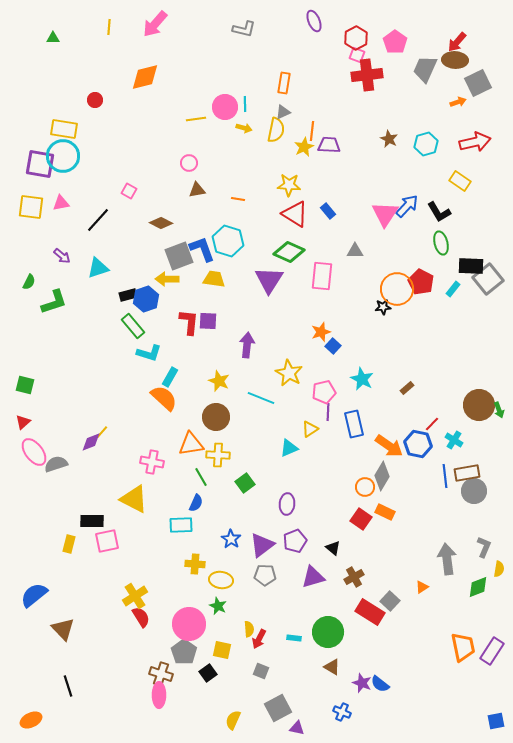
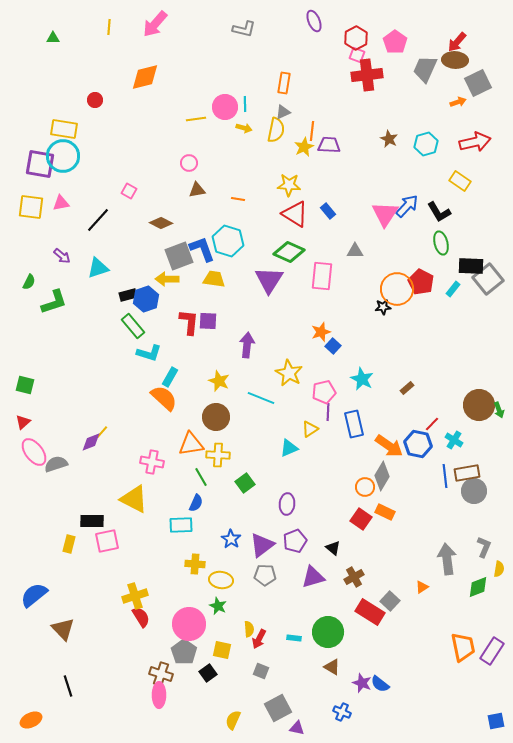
yellow cross at (135, 596): rotated 15 degrees clockwise
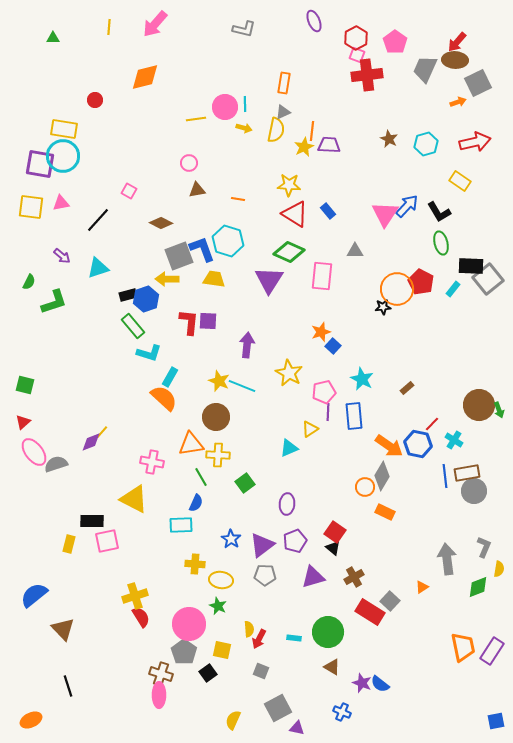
cyan line at (261, 398): moved 19 px left, 12 px up
blue rectangle at (354, 424): moved 8 px up; rotated 8 degrees clockwise
red square at (361, 519): moved 26 px left, 13 px down
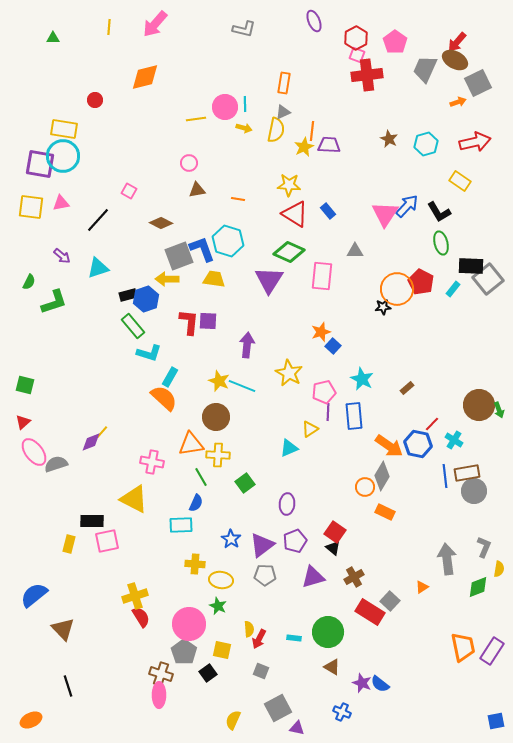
brown ellipse at (455, 60): rotated 25 degrees clockwise
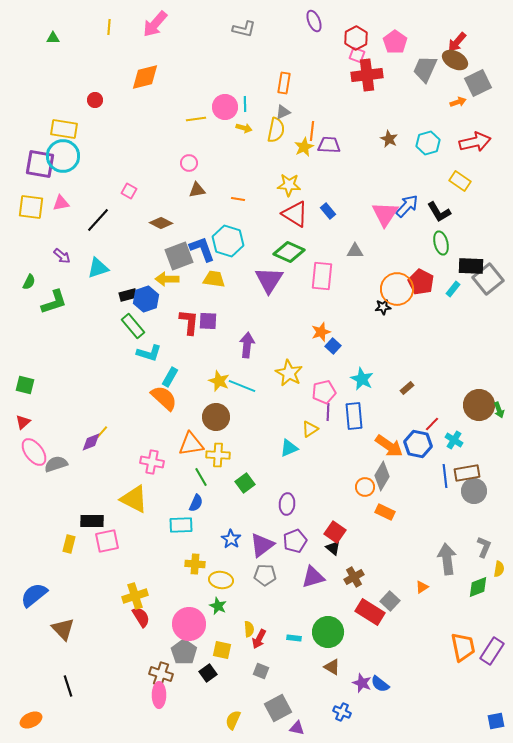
cyan hexagon at (426, 144): moved 2 px right, 1 px up
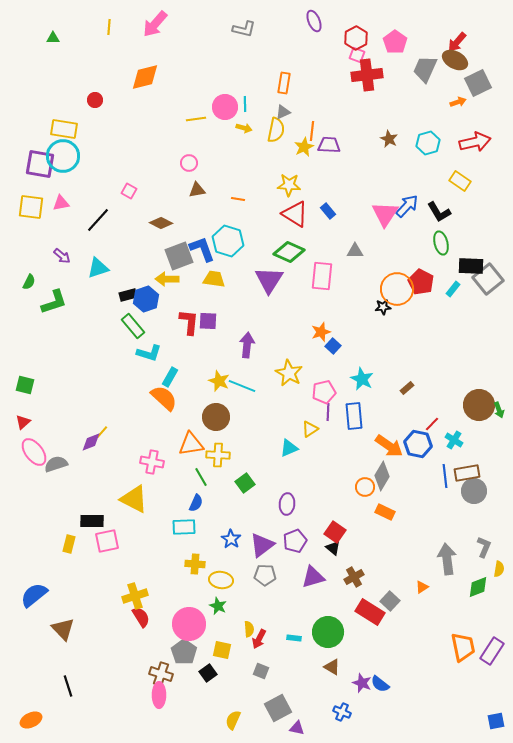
cyan rectangle at (181, 525): moved 3 px right, 2 px down
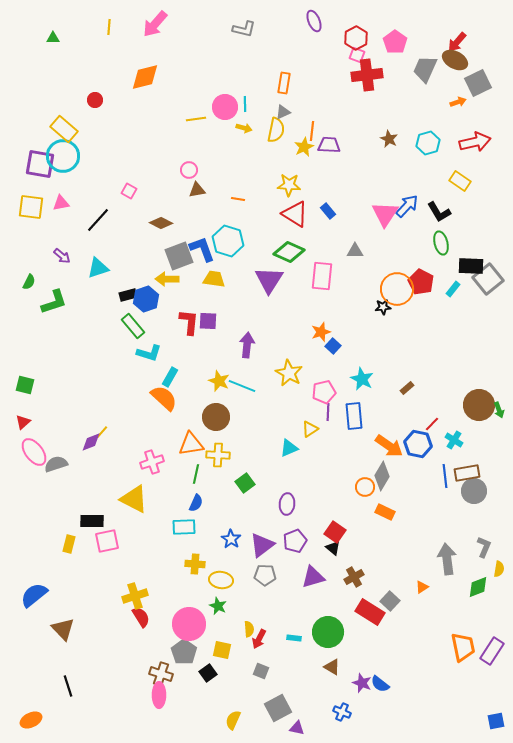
yellow rectangle at (64, 129): rotated 32 degrees clockwise
pink circle at (189, 163): moved 7 px down
pink cross at (152, 462): rotated 30 degrees counterclockwise
green line at (201, 477): moved 5 px left, 3 px up; rotated 42 degrees clockwise
